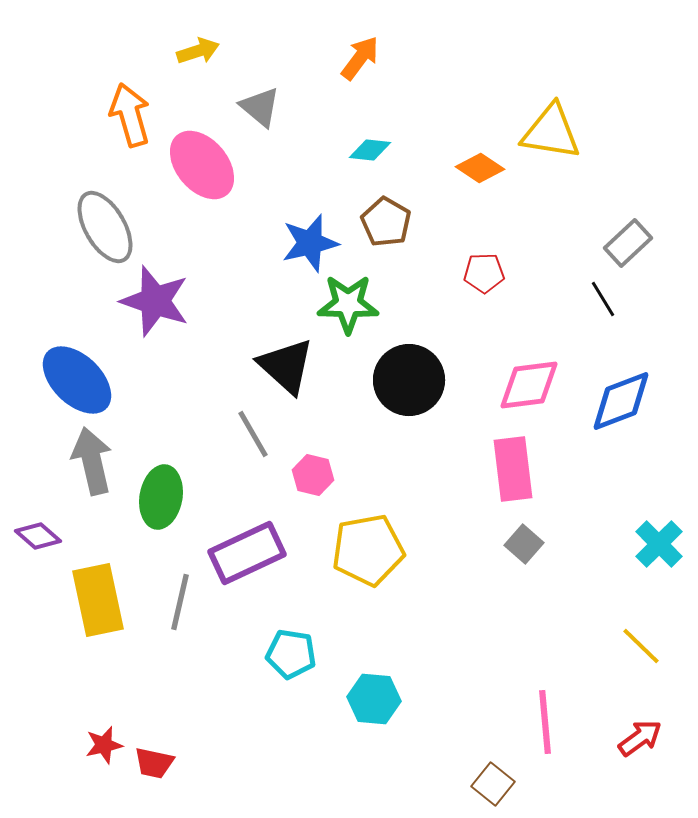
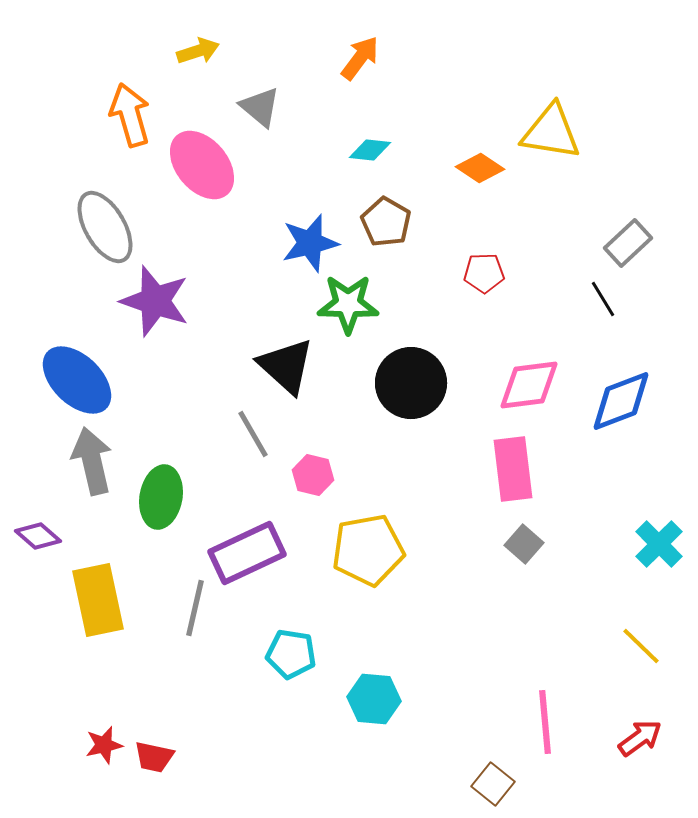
black circle at (409, 380): moved 2 px right, 3 px down
gray line at (180, 602): moved 15 px right, 6 px down
red trapezoid at (154, 763): moved 6 px up
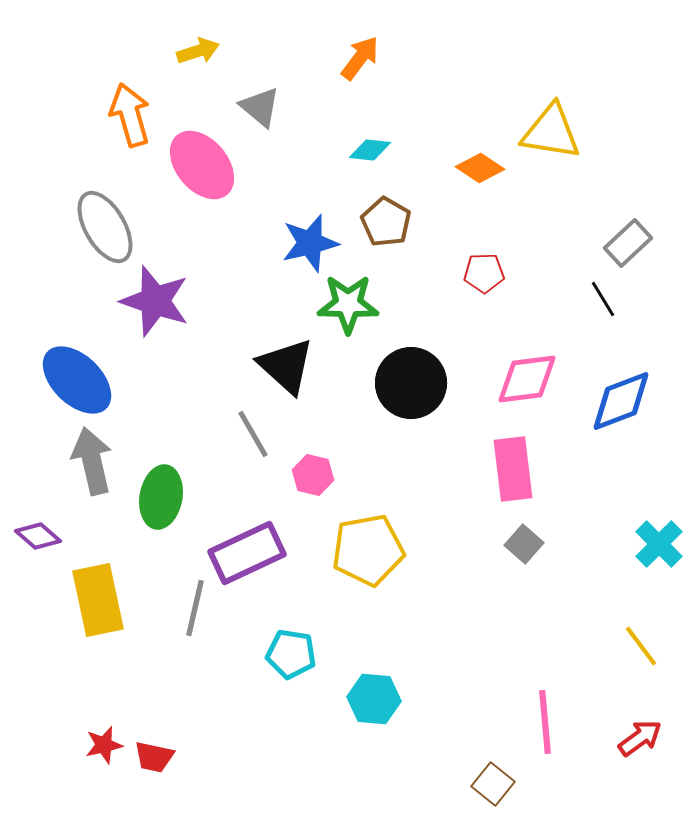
pink diamond at (529, 385): moved 2 px left, 6 px up
yellow line at (641, 646): rotated 9 degrees clockwise
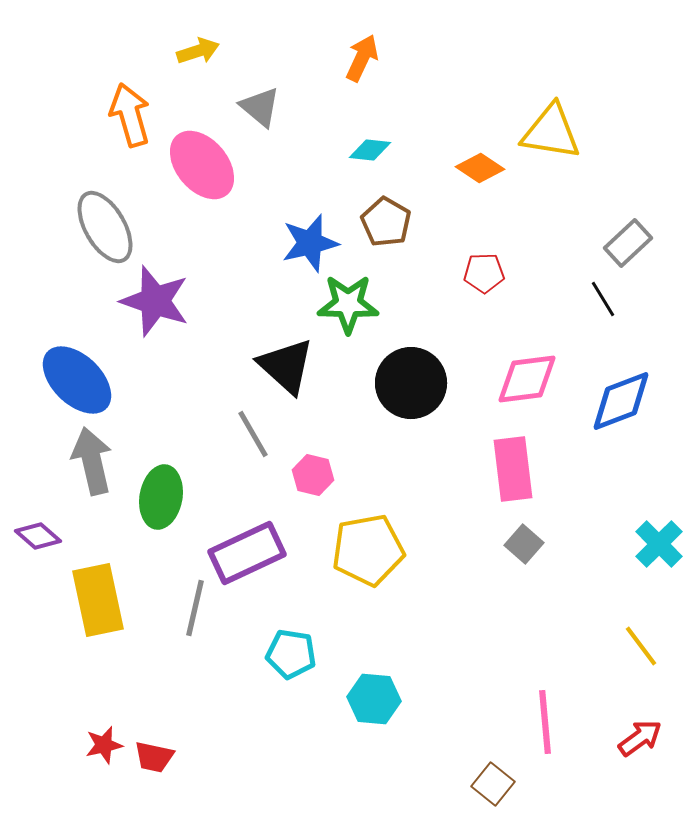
orange arrow at (360, 58): moved 2 px right; rotated 12 degrees counterclockwise
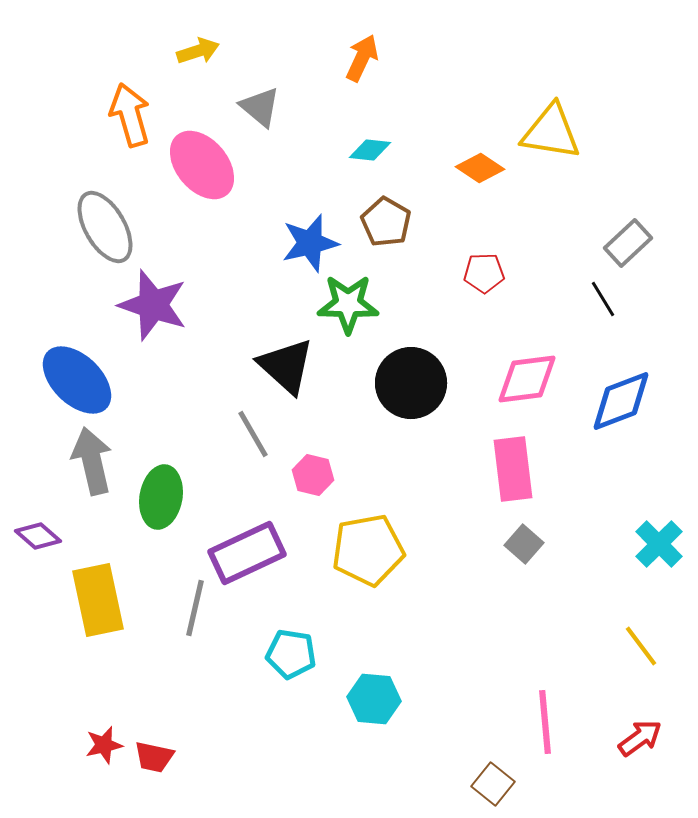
purple star at (155, 301): moved 2 px left, 4 px down
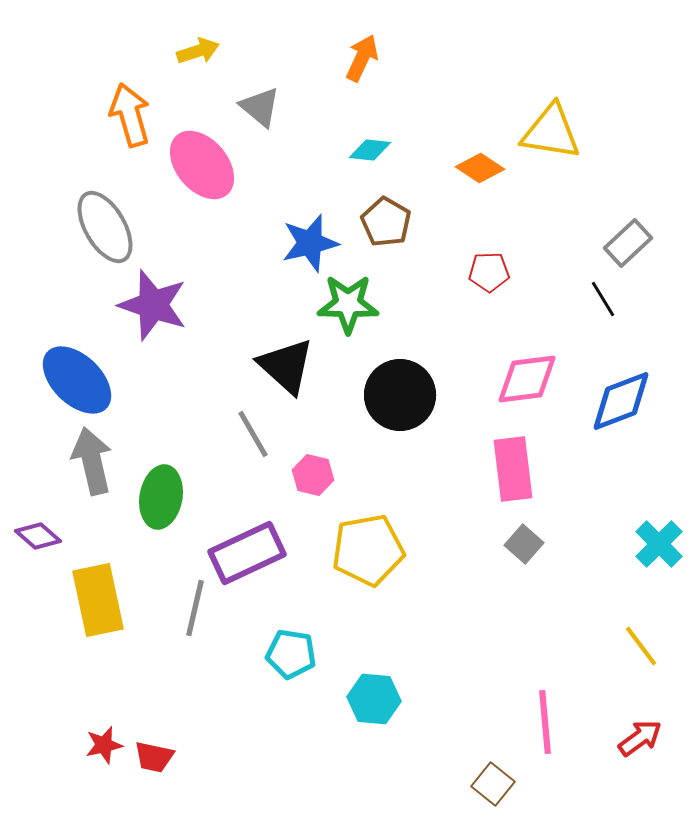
red pentagon at (484, 273): moved 5 px right, 1 px up
black circle at (411, 383): moved 11 px left, 12 px down
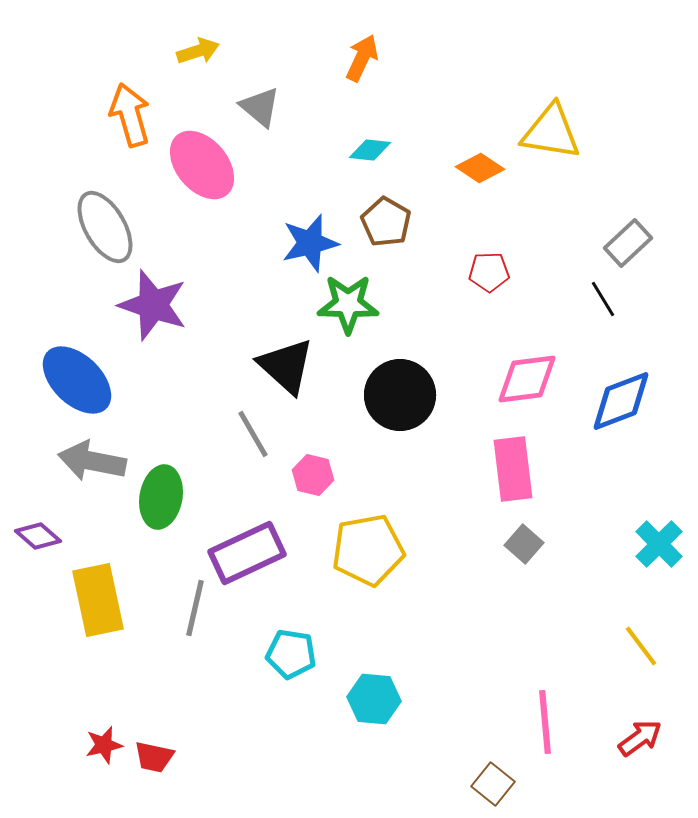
gray arrow at (92, 461): rotated 66 degrees counterclockwise
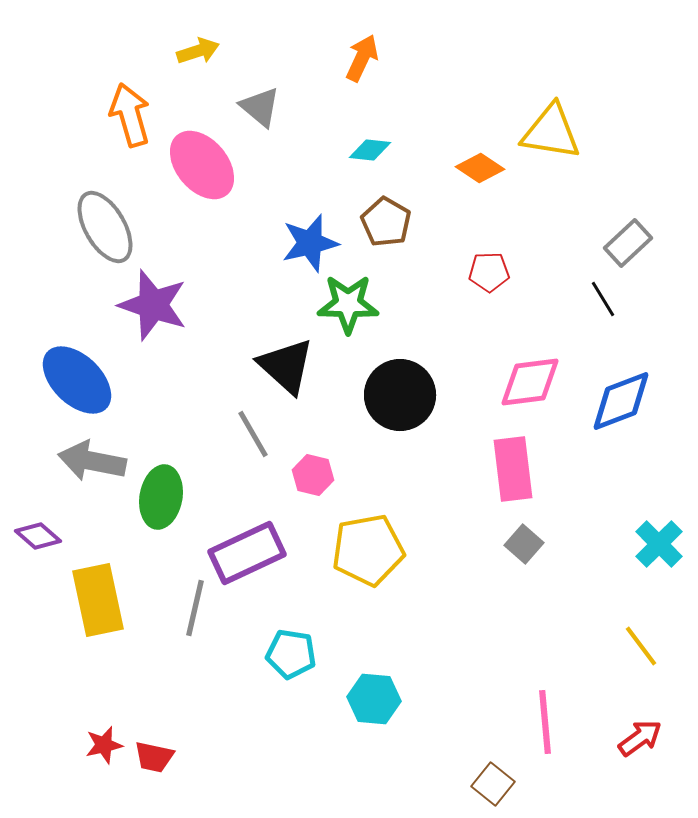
pink diamond at (527, 379): moved 3 px right, 3 px down
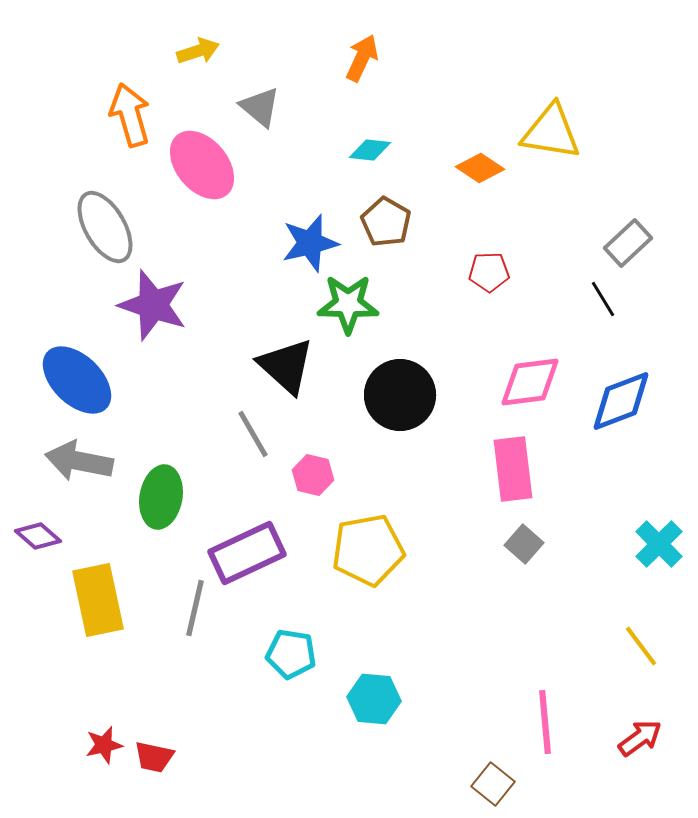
gray arrow at (92, 461): moved 13 px left
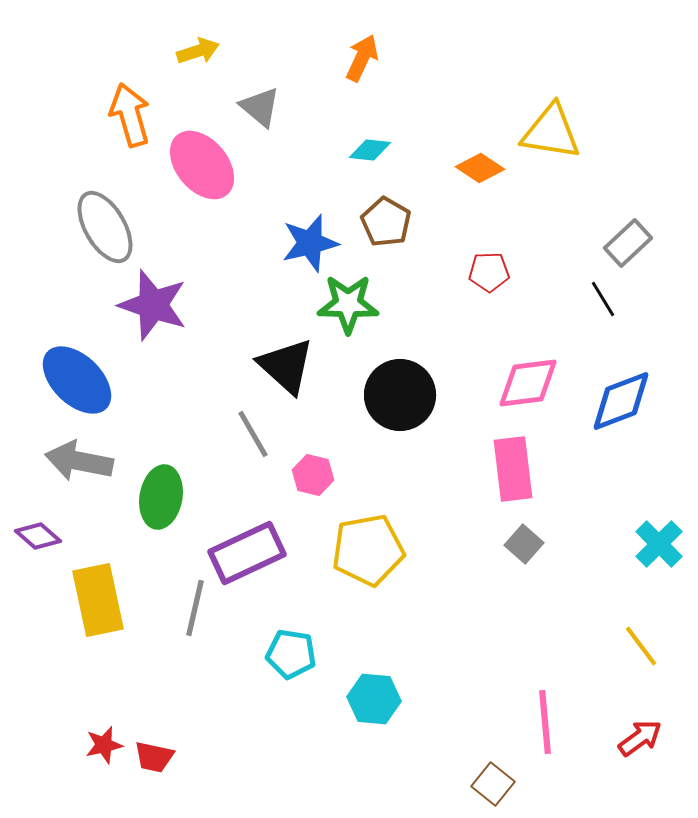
pink diamond at (530, 382): moved 2 px left, 1 px down
